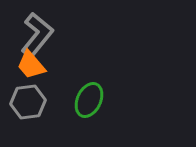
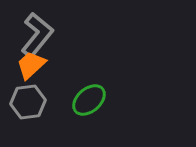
orange trapezoid: rotated 88 degrees clockwise
green ellipse: rotated 24 degrees clockwise
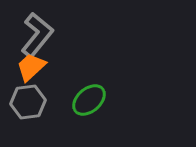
orange trapezoid: moved 2 px down
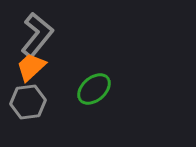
green ellipse: moved 5 px right, 11 px up
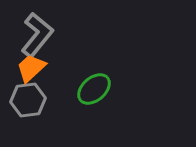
orange trapezoid: moved 1 px down
gray hexagon: moved 2 px up
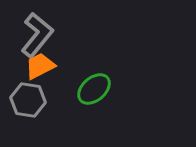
orange trapezoid: moved 9 px right, 2 px up; rotated 16 degrees clockwise
gray hexagon: rotated 16 degrees clockwise
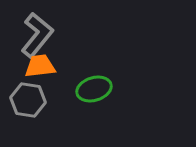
orange trapezoid: rotated 20 degrees clockwise
green ellipse: rotated 24 degrees clockwise
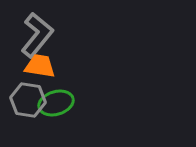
orange trapezoid: rotated 16 degrees clockwise
green ellipse: moved 38 px left, 14 px down
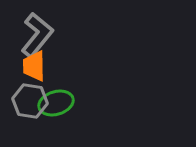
orange trapezoid: moved 6 px left; rotated 100 degrees counterclockwise
gray hexagon: moved 2 px right, 1 px down
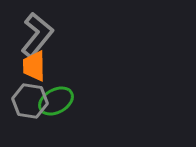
green ellipse: moved 2 px up; rotated 12 degrees counterclockwise
